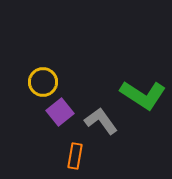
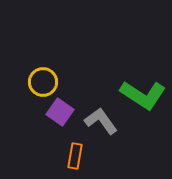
purple square: rotated 16 degrees counterclockwise
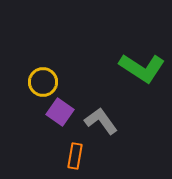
green L-shape: moved 1 px left, 27 px up
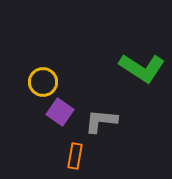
gray L-shape: rotated 48 degrees counterclockwise
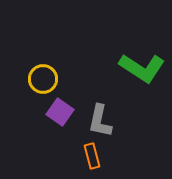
yellow circle: moved 3 px up
gray L-shape: moved 1 px left; rotated 84 degrees counterclockwise
orange rectangle: moved 17 px right; rotated 25 degrees counterclockwise
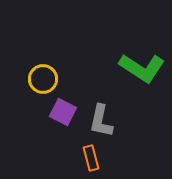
purple square: moved 3 px right; rotated 8 degrees counterclockwise
gray L-shape: moved 1 px right
orange rectangle: moved 1 px left, 2 px down
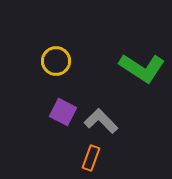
yellow circle: moved 13 px right, 18 px up
gray L-shape: rotated 124 degrees clockwise
orange rectangle: rotated 35 degrees clockwise
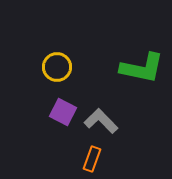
yellow circle: moved 1 px right, 6 px down
green L-shape: rotated 21 degrees counterclockwise
orange rectangle: moved 1 px right, 1 px down
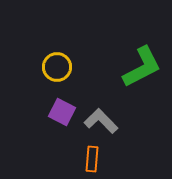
green L-shape: moved 1 px up; rotated 39 degrees counterclockwise
purple square: moved 1 px left
orange rectangle: rotated 15 degrees counterclockwise
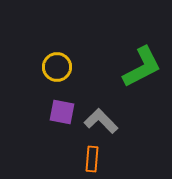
purple square: rotated 16 degrees counterclockwise
